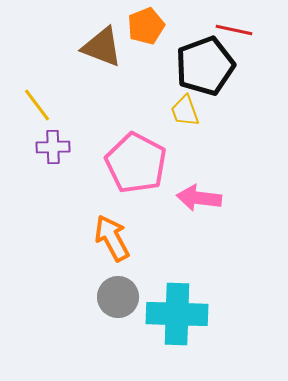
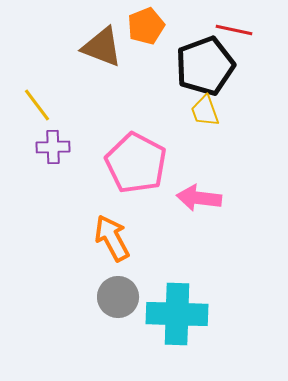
yellow trapezoid: moved 20 px right
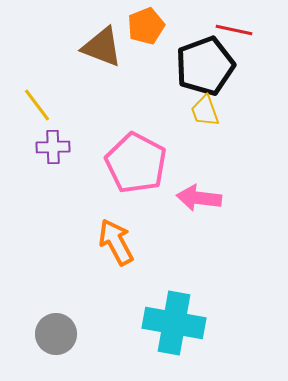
orange arrow: moved 4 px right, 4 px down
gray circle: moved 62 px left, 37 px down
cyan cross: moved 3 px left, 9 px down; rotated 8 degrees clockwise
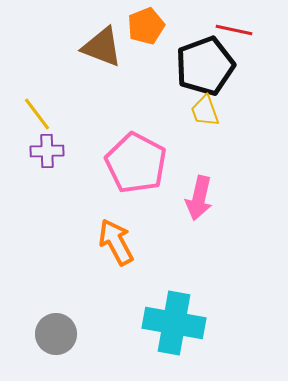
yellow line: moved 9 px down
purple cross: moved 6 px left, 4 px down
pink arrow: rotated 84 degrees counterclockwise
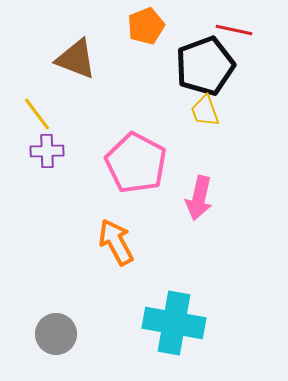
brown triangle: moved 26 px left, 12 px down
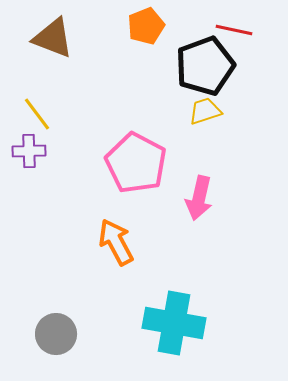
brown triangle: moved 23 px left, 21 px up
yellow trapezoid: rotated 92 degrees clockwise
purple cross: moved 18 px left
